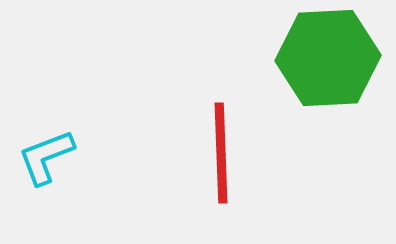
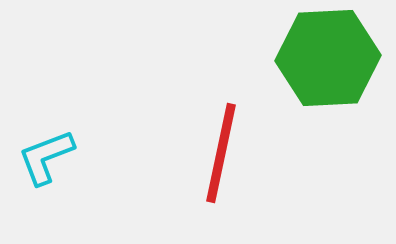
red line: rotated 14 degrees clockwise
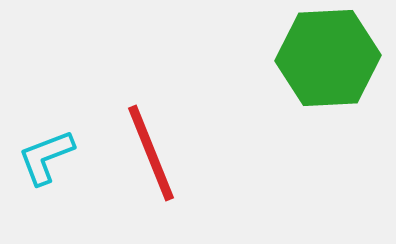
red line: moved 70 px left; rotated 34 degrees counterclockwise
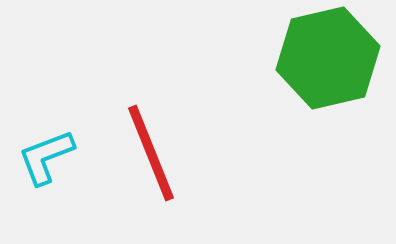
green hexagon: rotated 10 degrees counterclockwise
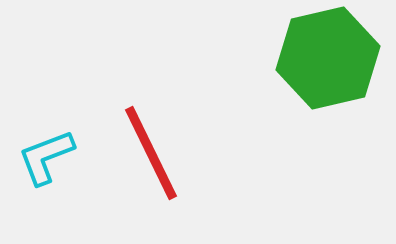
red line: rotated 4 degrees counterclockwise
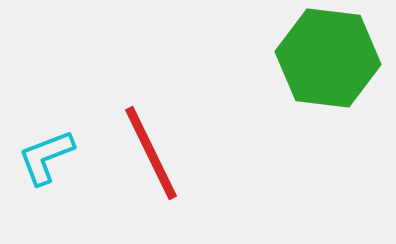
green hexagon: rotated 20 degrees clockwise
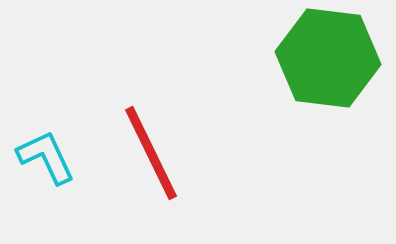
cyan L-shape: rotated 86 degrees clockwise
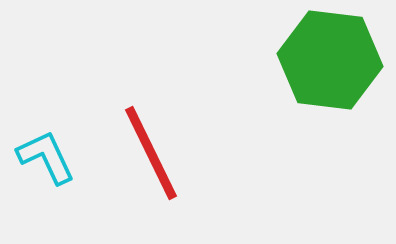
green hexagon: moved 2 px right, 2 px down
